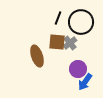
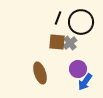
brown ellipse: moved 3 px right, 17 px down
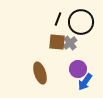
black line: moved 1 px down
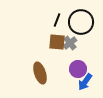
black line: moved 1 px left, 1 px down
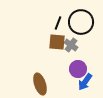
black line: moved 1 px right, 3 px down
gray cross: moved 1 px right, 2 px down; rotated 16 degrees counterclockwise
brown ellipse: moved 11 px down
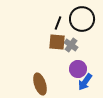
black circle: moved 1 px right, 3 px up
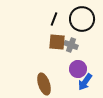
black line: moved 4 px left, 4 px up
gray cross: rotated 16 degrees counterclockwise
brown ellipse: moved 4 px right
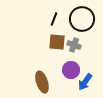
gray cross: moved 3 px right
purple circle: moved 7 px left, 1 px down
brown ellipse: moved 2 px left, 2 px up
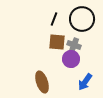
purple circle: moved 11 px up
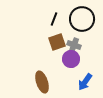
brown square: rotated 24 degrees counterclockwise
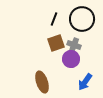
brown square: moved 1 px left, 1 px down
